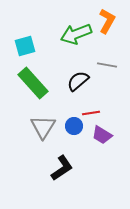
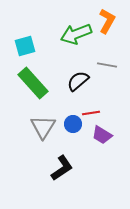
blue circle: moved 1 px left, 2 px up
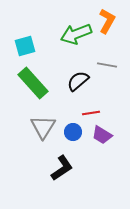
blue circle: moved 8 px down
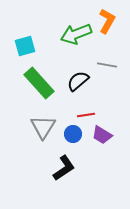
green rectangle: moved 6 px right
red line: moved 5 px left, 2 px down
blue circle: moved 2 px down
black L-shape: moved 2 px right
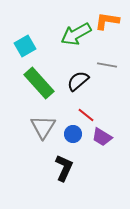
orange L-shape: rotated 110 degrees counterclockwise
green arrow: rotated 8 degrees counterclockwise
cyan square: rotated 15 degrees counterclockwise
red line: rotated 48 degrees clockwise
purple trapezoid: moved 2 px down
black L-shape: rotated 32 degrees counterclockwise
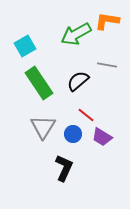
green rectangle: rotated 8 degrees clockwise
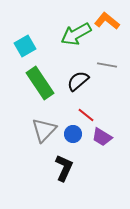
orange L-shape: rotated 30 degrees clockwise
green rectangle: moved 1 px right
gray triangle: moved 1 px right, 3 px down; rotated 12 degrees clockwise
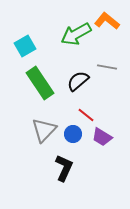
gray line: moved 2 px down
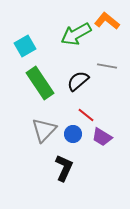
gray line: moved 1 px up
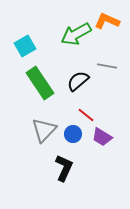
orange L-shape: rotated 15 degrees counterclockwise
